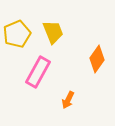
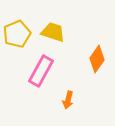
yellow trapezoid: rotated 50 degrees counterclockwise
pink rectangle: moved 3 px right, 1 px up
orange arrow: rotated 12 degrees counterclockwise
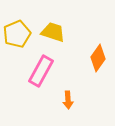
orange diamond: moved 1 px right, 1 px up
orange arrow: rotated 18 degrees counterclockwise
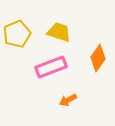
yellow trapezoid: moved 6 px right
pink rectangle: moved 10 px right, 4 px up; rotated 40 degrees clockwise
orange arrow: rotated 66 degrees clockwise
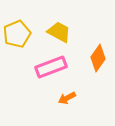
yellow trapezoid: rotated 10 degrees clockwise
orange arrow: moved 1 px left, 2 px up
